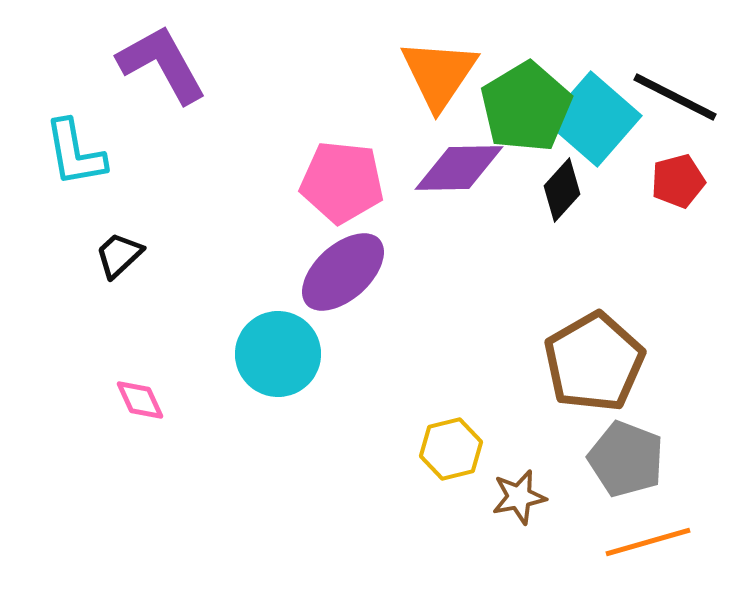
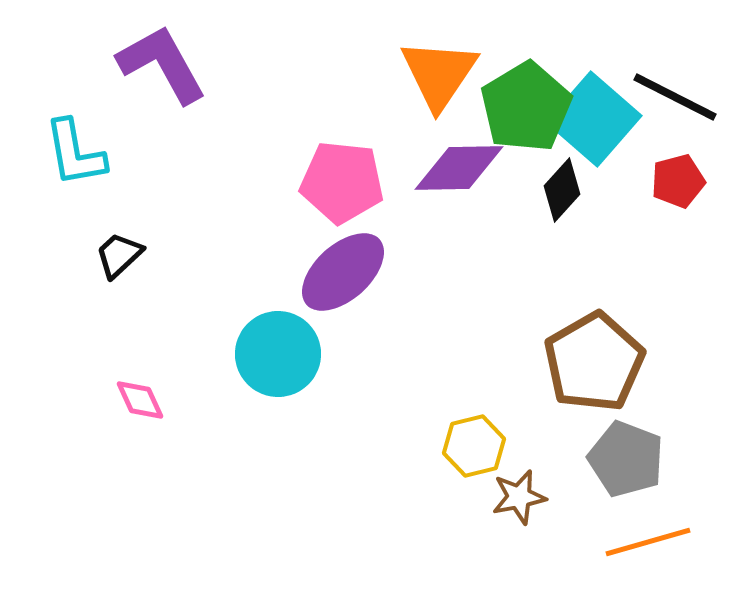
yellow hexagon: moved 23 px right, 3 px up
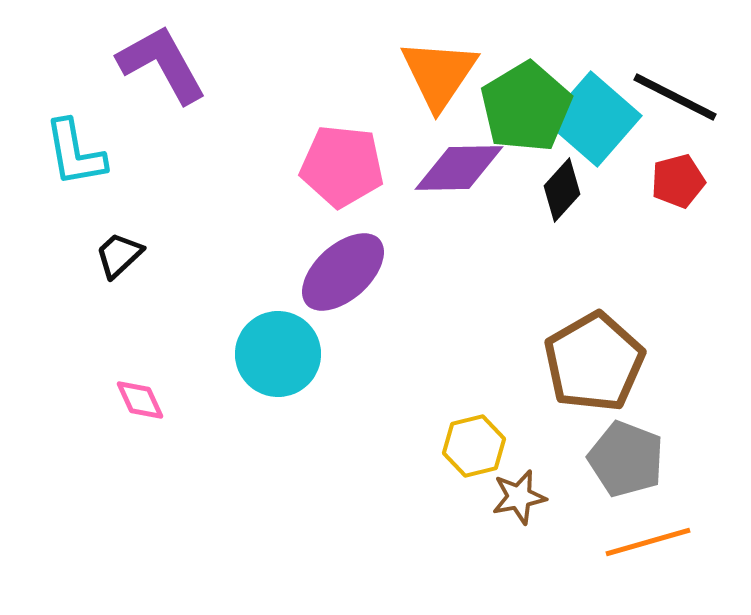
pink pentagon: moved 16 px up
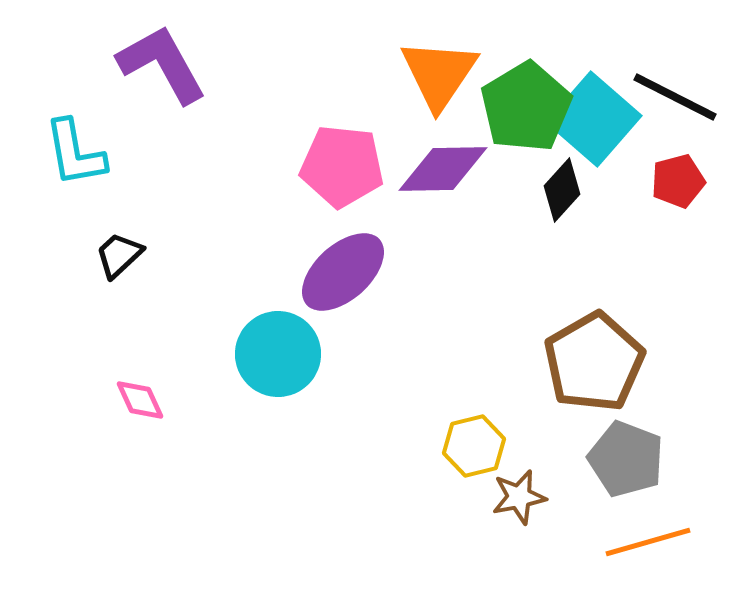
purple diamond: moved 16 px left, 1 px down
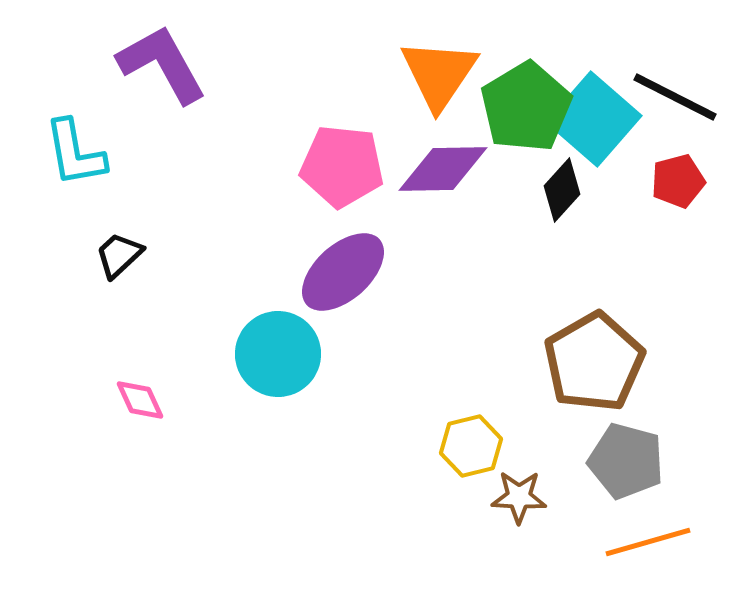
yellow hexagon: moved 3 px left
gray pentagon: moved 2 px down; rotated 6 degrees counterclockwise
brown star: rotated 14 degrees clockwise
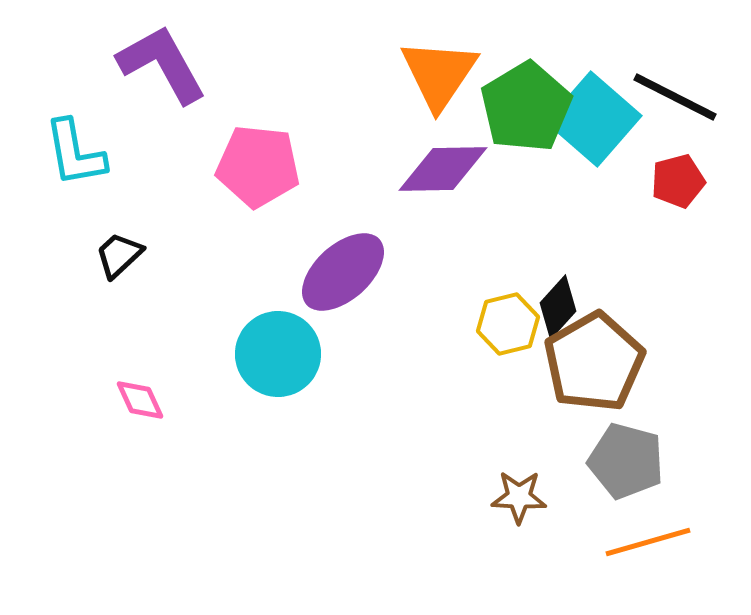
pink pentagon: moved 84 px left
black diamond: moved 4 px left, 117 px down
yellow hexagon: moved 37 px right, 122 px up
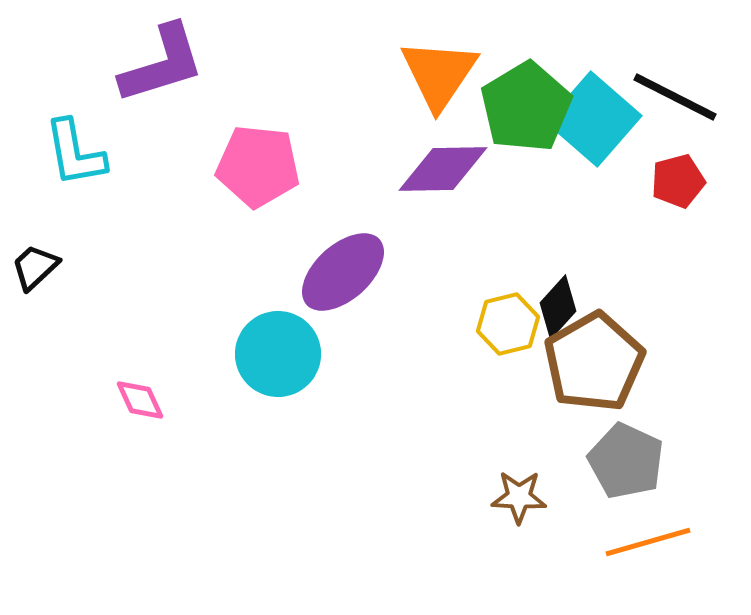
purple L-shape: rotated 102 degrees clockwise
black trapezoid: moved 84 px left, 12 px down
gray pentagon: rotated 10 degrees clockwise
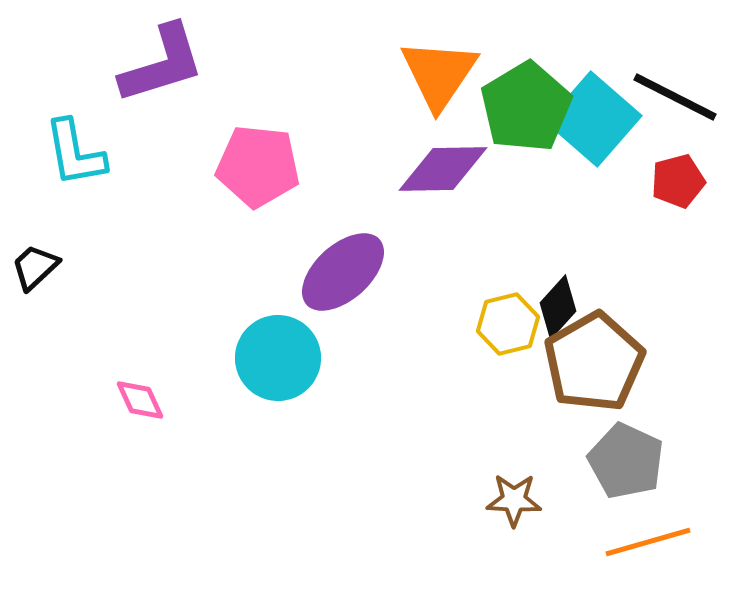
cyan circle: moved 4 px down
brown star: moved 5 px left, 3 px down
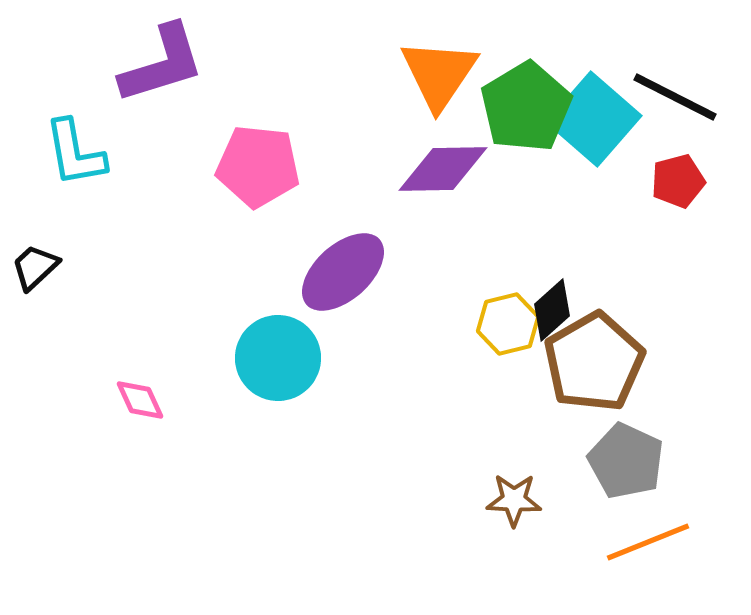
black diamond: moved 6 px left, 3 px down; rotated 6 degrees clockwise
orange line: rotated 6 degrees counterclockwise
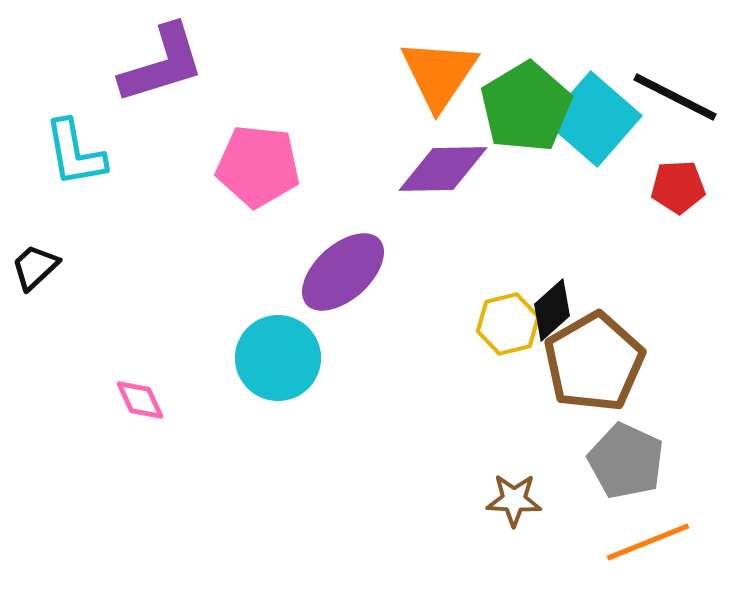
red pentagon: moved 6 px down; rotated 12 degrees clockwise
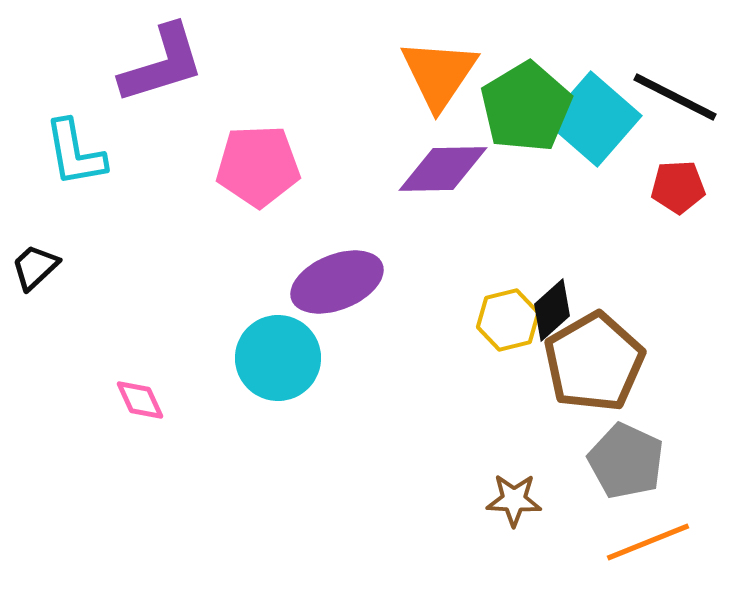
pink pentagon: rotated 8 degrees counterclockwise
purple ellipse: moved 6 px left, 10 px down; rotated 20 degrees clockwise
yellow hexagon: moved 4 px up
